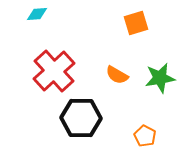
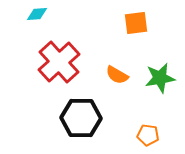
orange square: rotated 10 degrees clockwise
red cross: moved 5 px right, 9 px up
orange pentagon: moved 3 px right, 1 px up; rotated 20 degrees counterclockwise
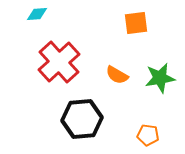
black hexagon: moved 1 px right, 1 px down; rotated 6 degrees counterclockwise
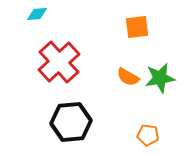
orange square: moved 1 px right, 4 px down
orange semicircle: moved 11 px right, 2 px down
black hexagon: moved 11 px left, 3 px down
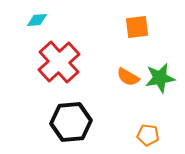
cyan diamond: moved 6 px down
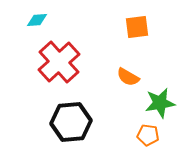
green star: moved 25 px down
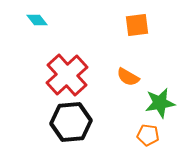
cyan diamond: rotated 55 degrees clockwise
orange square: moved 2 px up
red cross: moved 8 px right, 13 px down
